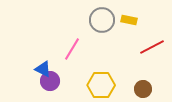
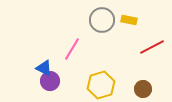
blue triangle: moved 1 px right, 1 px up
yellow hexagon: rotated 16 degrees counterclockwise
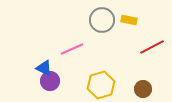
pink line: rotated 35 degrees clockwise
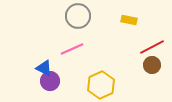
gray circle: moved 24 px left, 4 px up
yellow hexagon: rotated 8 degrees counterclockwise
brown circle: moved 9 px right, 24 px up
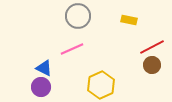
purple circle: moved 9 px left, 6 px down
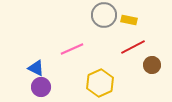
gray circle: moved 26 px right, 1 px up
red line: moved 19 px left
blue triangle: moved 8 px left
yellow hexagon: moved 1 px left, 2 px up
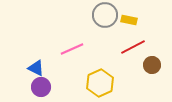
gray circle: moved 1 px right
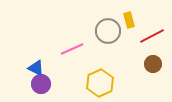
gray circle: moved 3 px right, 16 px down
yellow rectangle: rotated 63 degrees clockwise
red line: moved 19 px right, 11 px up
brown circle: moved 1 px right, 1 px up
purple circle: moved 3 px up
